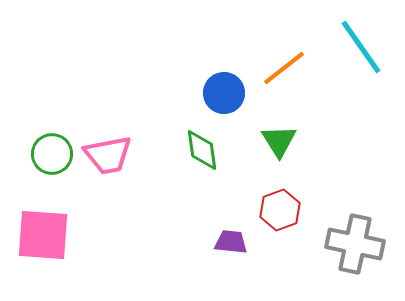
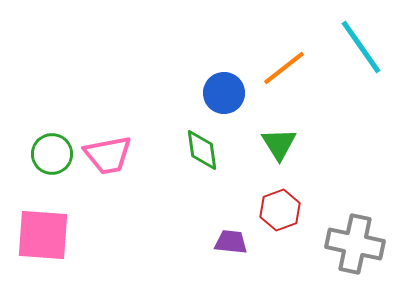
green triangle: moved 3 px down
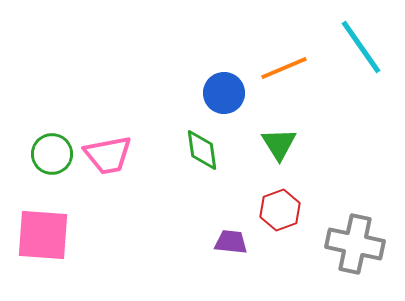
orange line: rotated 15 degrees clockwise
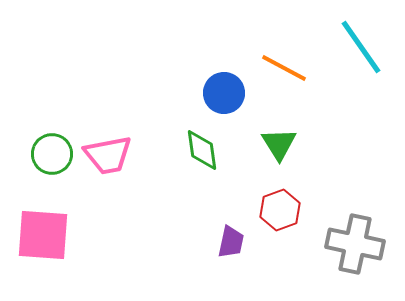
orange line: rotated 51 degrees clockwise
purple trapezoid: rotated 96 degrees clockwise
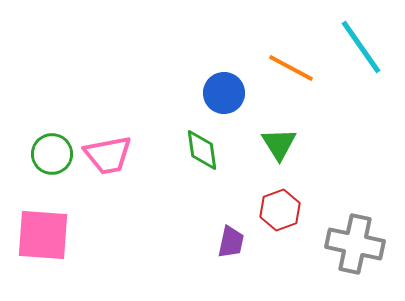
orange line: moved 7 px right
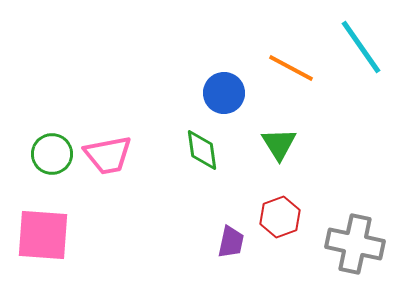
red hexagon: moved 7 px down
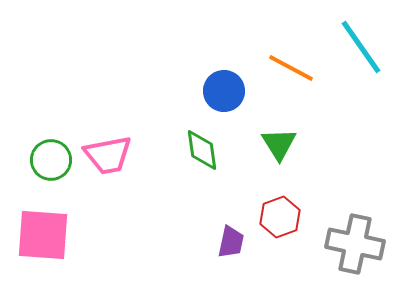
blue circle: moved 2 px up
green circle: moved 1 px left, 6 px down
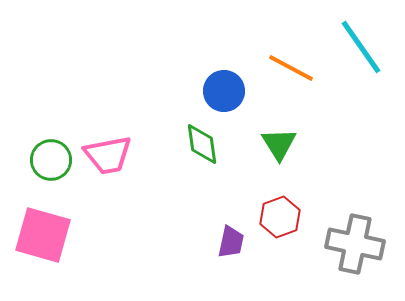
green diamond: moved 6 px up
pink square: rotated 12 degrees clockwise
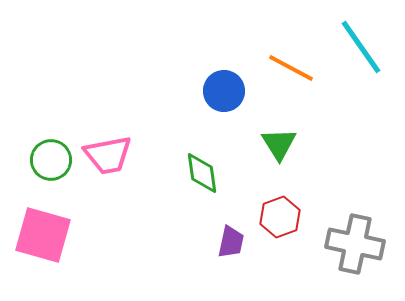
green diamond: moved 29 px down
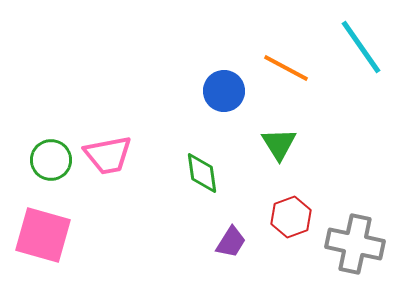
orange line: moved 5 px left
red hexagon: moved 11 px right
purple trapezoid: rotated 20 degrees clockwise
